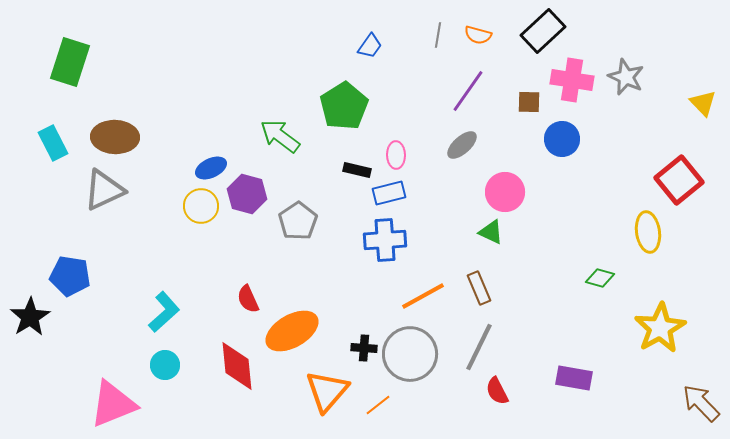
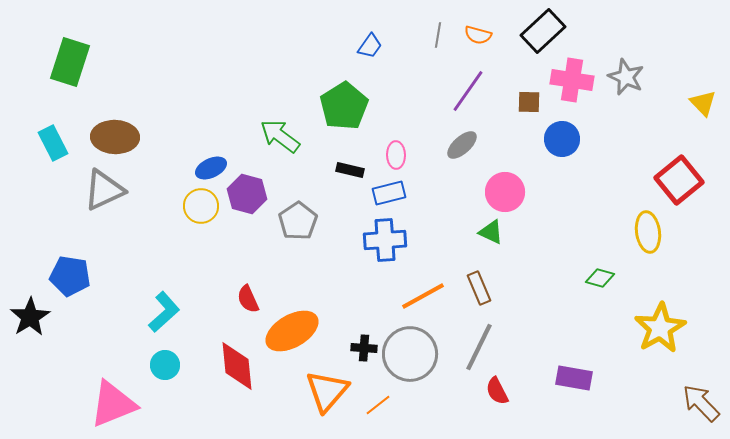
black rectangle at (357, 170): moved 7 px left
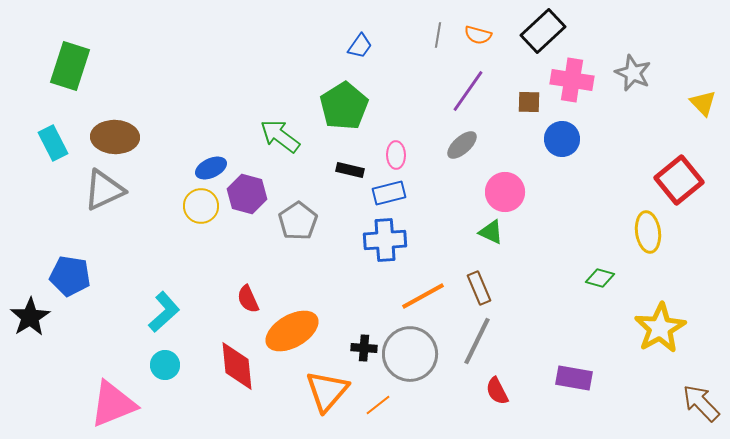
blue trapezoid at (370, 46): moved 10 px left
green rectangle at (70, 62): moved 4 px down
gray star at (626, 77): moved 7 px right, 4 px up
gray line at (479, 347): moved 2 px left, 6 px up
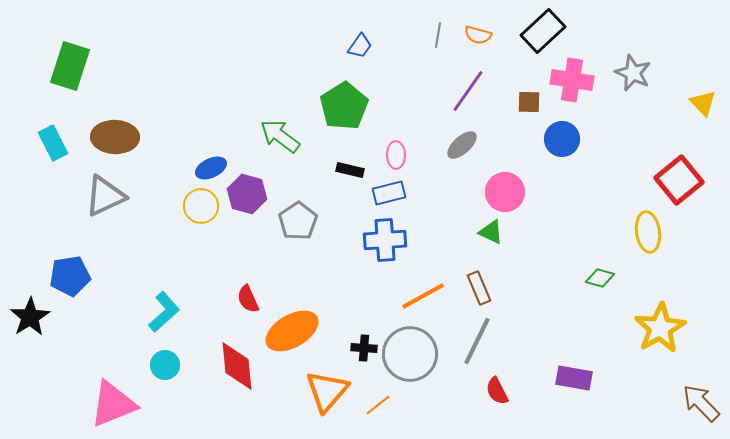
gray triangle at (104, 190): moved 1 px right, 6 px down
blue pentagon at (70, 276): rotated 18 degrees counterclockwise
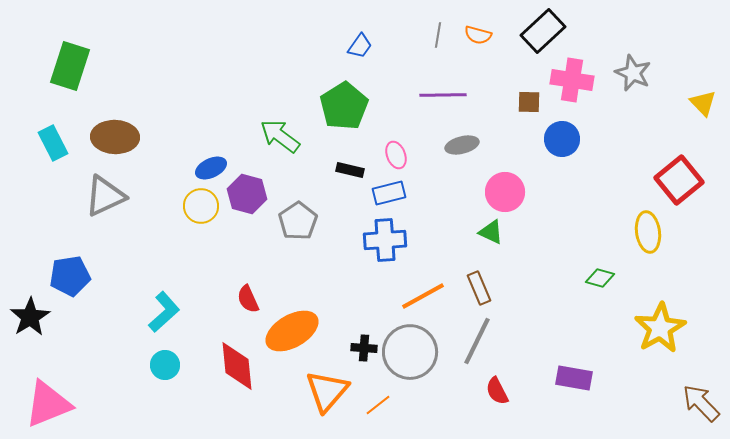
purple line at (468, 91): moved 25 px left, 4 px down; rotated 54 degrees clockwise
gray ellipse at (462, 145): rotated 28 degrees clockwise
pink ellipse at (396, 155): rotated 20 degrees counterclockwise
gray circle at (410, 354): moved 2 px up
pink triangle at (113, 404): moved 65 px left
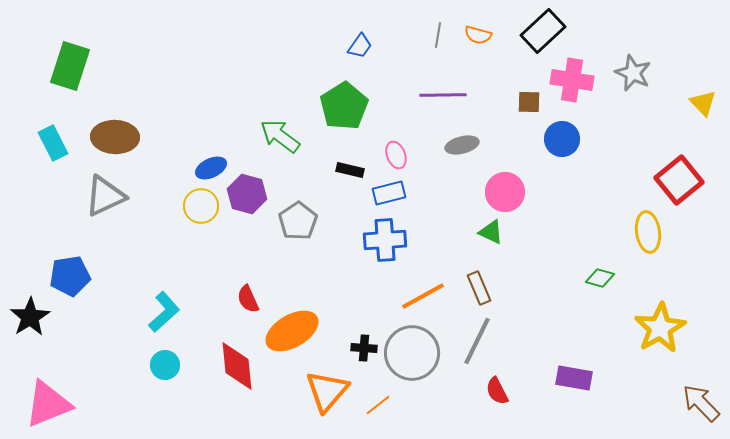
gray circle at (410, 352): moved 2 px right, 1 px down
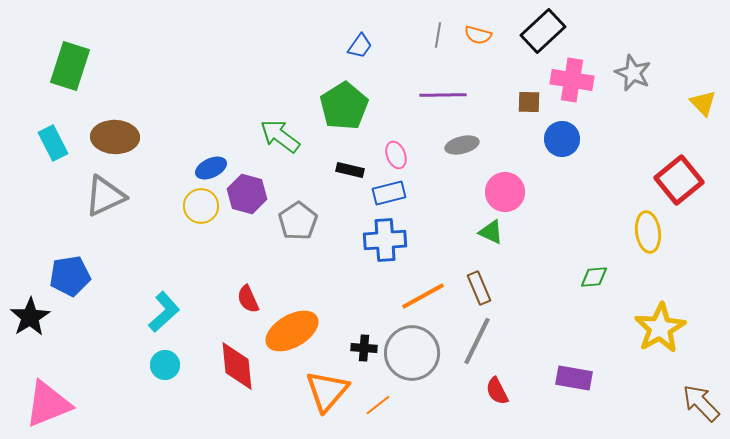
green diamond at (600, 278): moved 6 px left, 1 px up; rotated 20 degrees counterclockwise
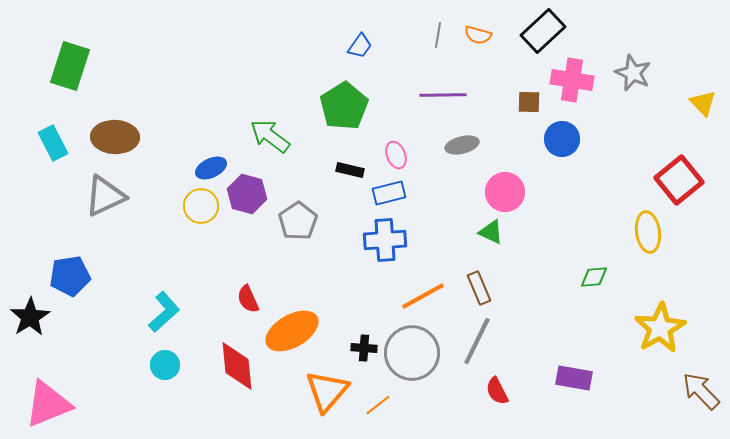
green arrow at (280, 136): moved 10 px left
brown arrow at (701, 403): moved 12 px up
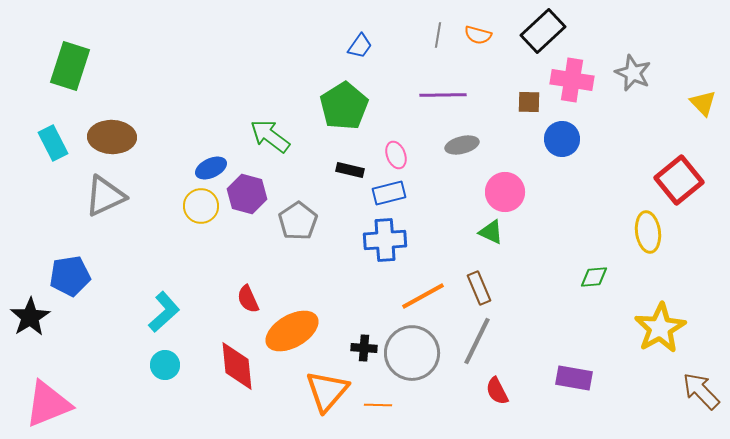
brown ellipse at (115, 137): moved 3 px left
orange line at (378, 405): rotated 40 degrees clockwise
